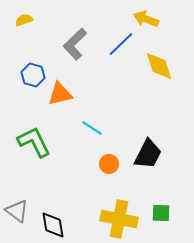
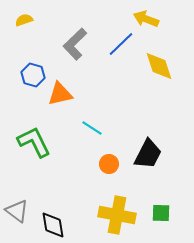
yellow cross: moved 2 px left, 4 px up
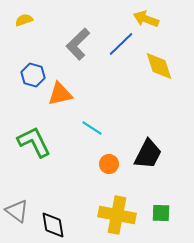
gray L-shape: moved 3 px right
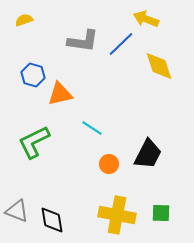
gray L-shape: moved 5 px right, 3 px up; rotated 128 degrees counterclockwise
green L-shape: rotated 90 degrees counterclockwise
gray triangle: rotated 15 degrees counterclockwise
black diamond: moved 1 px left, 5 px up
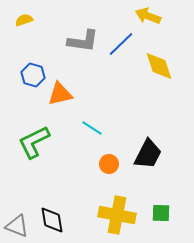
yellow arrow: moved 2 px right, 3 px up
gray triangle: moved 15 px down
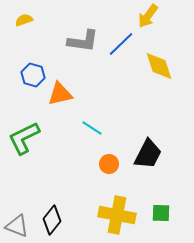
yellow arrow: rotated 75 degrees counterclockwise
green L-shape: moved 10 px left, 4 px up
black diamond: rotated 48 degrees clockwise
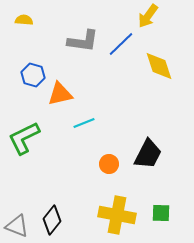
yellow semicircle: rotated 24 degrees clockwise
cyan line: moved 8 px left, 5 px up; rotated 55 degrees counterclockwise
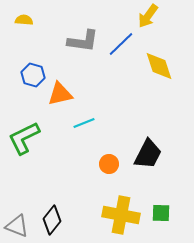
yellow cross: moved 4 px right
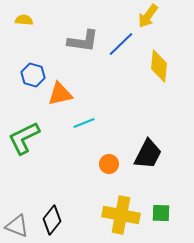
yellow diamond: rotated 24 degrees clockwise
